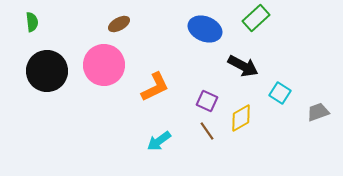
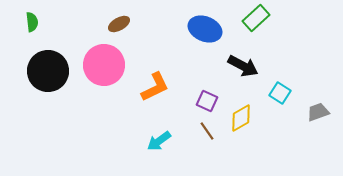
black circle: moved 1 px right
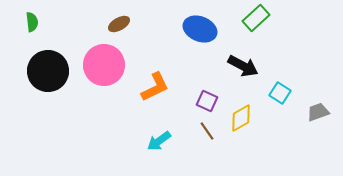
blue ellipse: moved 5 px left
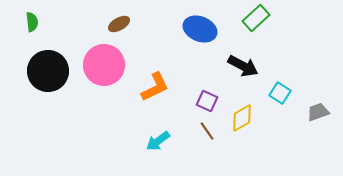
yellow diamond: moved 1 px right
cyan arrow: moved 1 px left
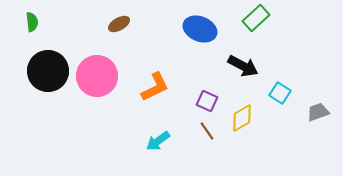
pink circle: moved 7 px left, 11 px down
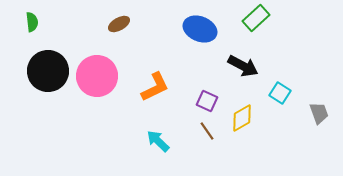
gray trapezoid: moved 1 px right, 1 px down; rotated 90 degrees clockwise
cyan arrow: rotated 80 degrees clockwise
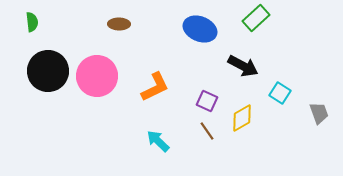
brown ellipse: rotated 30 degrees clockwise
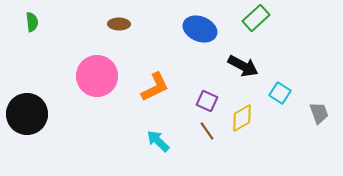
black circle: moved 21 px left, 43 px down
